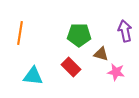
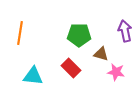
red rectangle: moved 1 px down
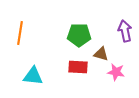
red rectangle: moved 7 px right, 1 px up; rotated 42 degrees counterclockwise
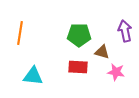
brown triangle: moved 1 px right, 2 px up
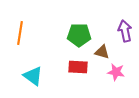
cyan triangle: rotated 30 degrees clockwise
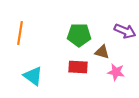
purple arrow: rotated 125 degrees clockwise
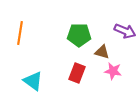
red rectangle: moved 1 px left, 6 px down; rotated 72 degrees counterclockwise
pink star: moved 3 px left, 1 px up
cyan triangle: moved 5 px down
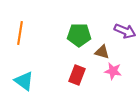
red rectangle: moved 2 px down
cyan triangle: moved 9 px left
